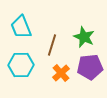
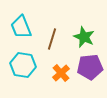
brown line: moved 6 px up
cyan hexagon: moved 2 px right; rotated 10 degrees clockwise
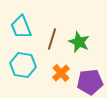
green star: moved 5 px left, 5 px down
purple pentagon: moved 15 px down
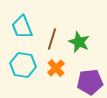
cyan trapezoid: moved 1 px right
orange cross: moved 5 px left, 5 px up
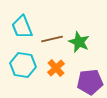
brown line: rotated 60 degrees clockwise
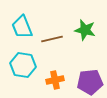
green star: moved 6 px right, 12 px up; rotated 10 degrees counterclockwise
orange cross: moved 1 px left, 12 px down; rotated 30 degrees clockwise
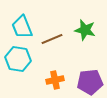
brown line: rotated 10 degrees counterclockwise
cyan hexagon: moved 5 px left, 6 px up
